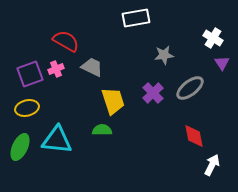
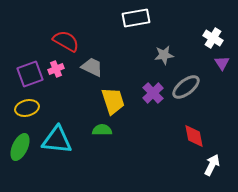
gray ellipse: moved 4 px left, 1 px up
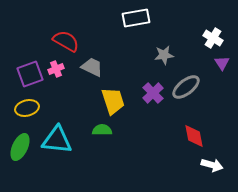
white arrow: rotated 80 degrees clockwise
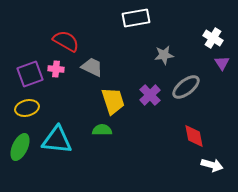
pink cross: rotated 28 degrees clockwise
purple cross: moved 3 px left, 2 px down
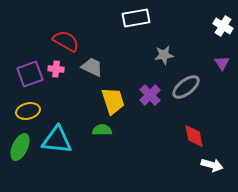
white cross: moved 10 px right, 12 px up
yellow ellipse: moved 1 px right, 3 px down
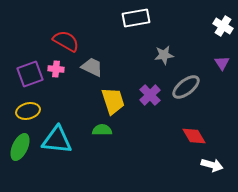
red diamond: rotated 20 degrees counterclockwise
